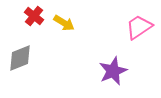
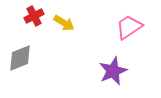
red cross: rotated 24 degrees clockwise
pink trapezoid: moved 10 px left
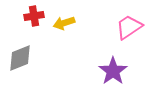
red cross: rotated 18 degrees clockwise
yellow arrow: rotated 130 degrees clockwise
purple star: rotated 12 degrees counterclockwise
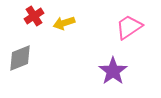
red cross: rotated 24 degrees counterclockwise
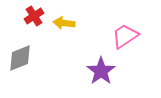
yellow arrow: rotated 25 degrees clockwise
pink trapezoid: moved 4 px left, 9 px down
purple star: moved 12 px left
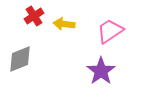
yellow arrow: moved 1 px down
pink trapezoid: moved 15 px left, 5 px up
gray diamond: moved 1 px down
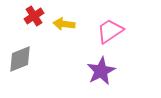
purple star: rotated 8 degrees clockwise
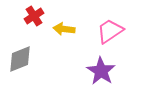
yellow arrow: moved 5 px down
purple star: rotated 12 degrees counterclockwise
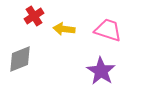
pink trapezoid: moved 2 px left, 1 px up; rotated 52 degrees clockwise
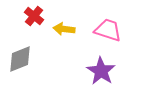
red cross: rotated 18 degrees counterclockwise
